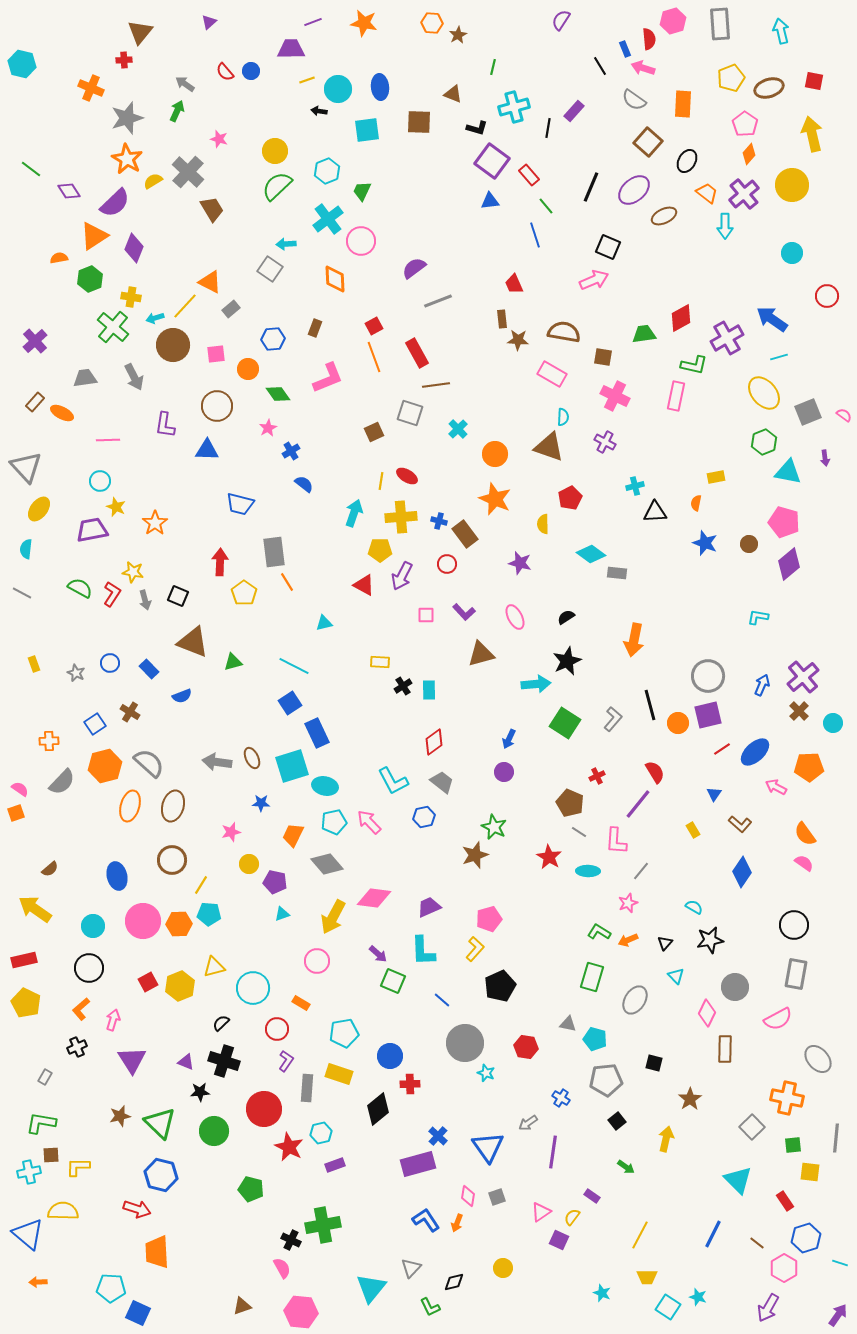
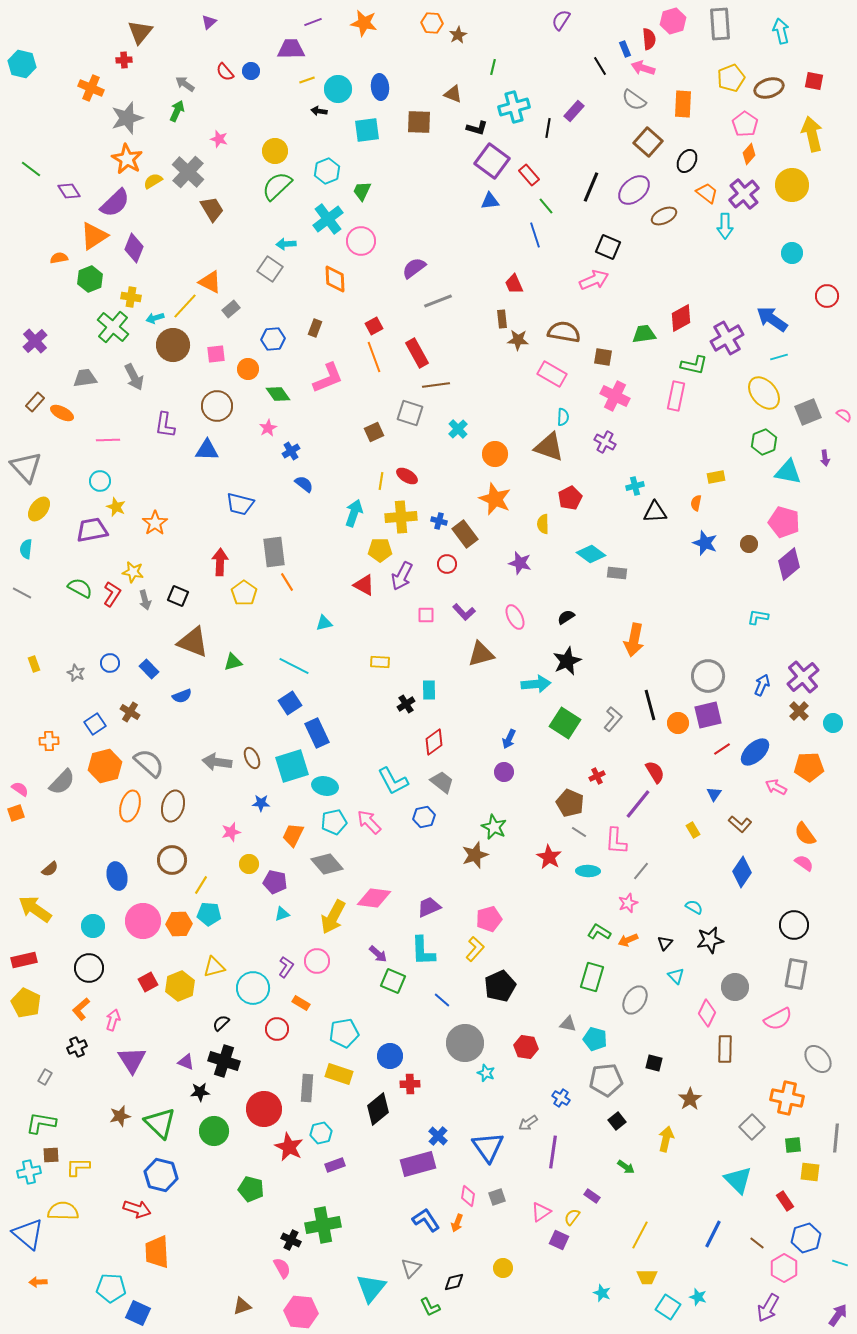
black cross at (403, 686): moved 3 px right, 18 px down
purple L-shape at (286, 1061): moved 94 px up
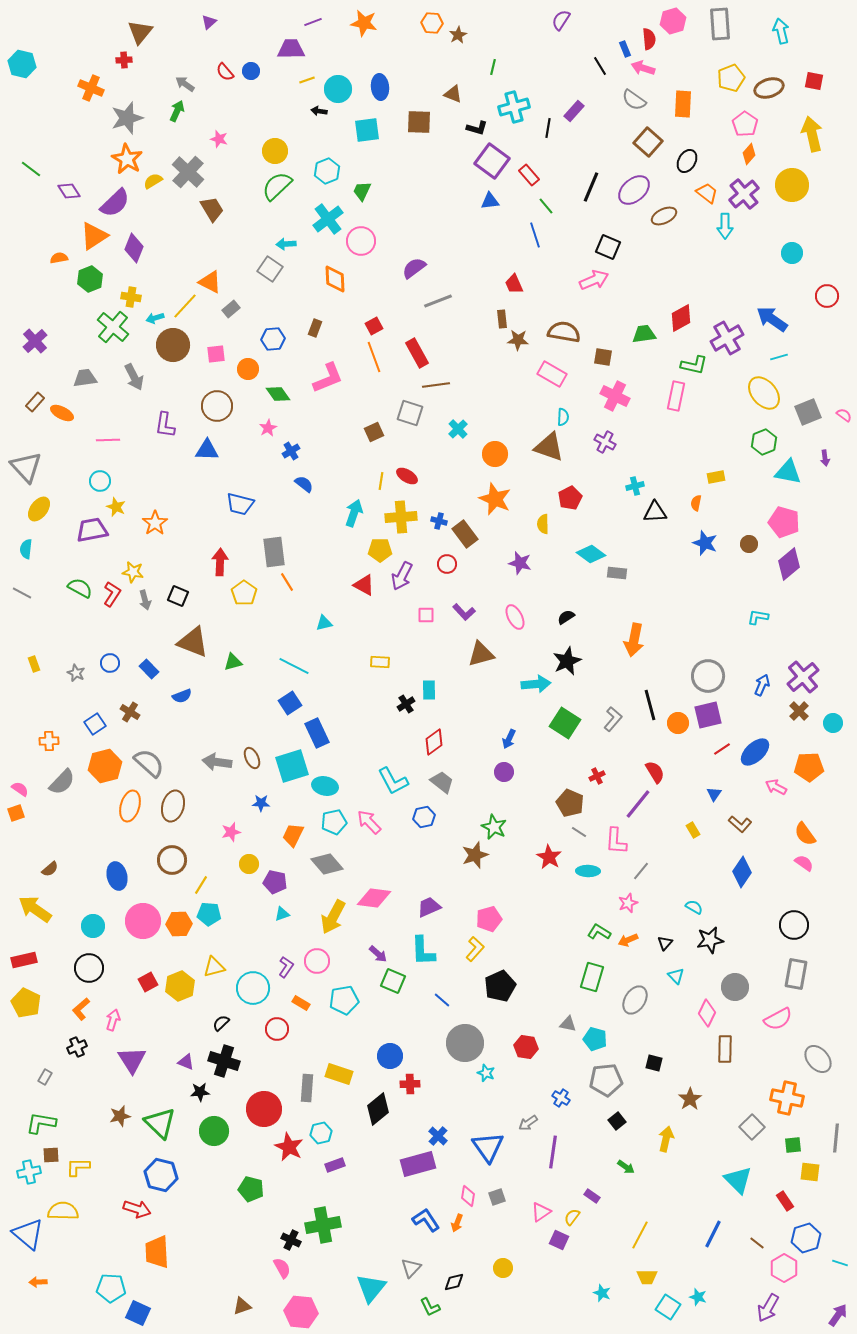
cyan pentagon at (344, 1033): moved 33 px up
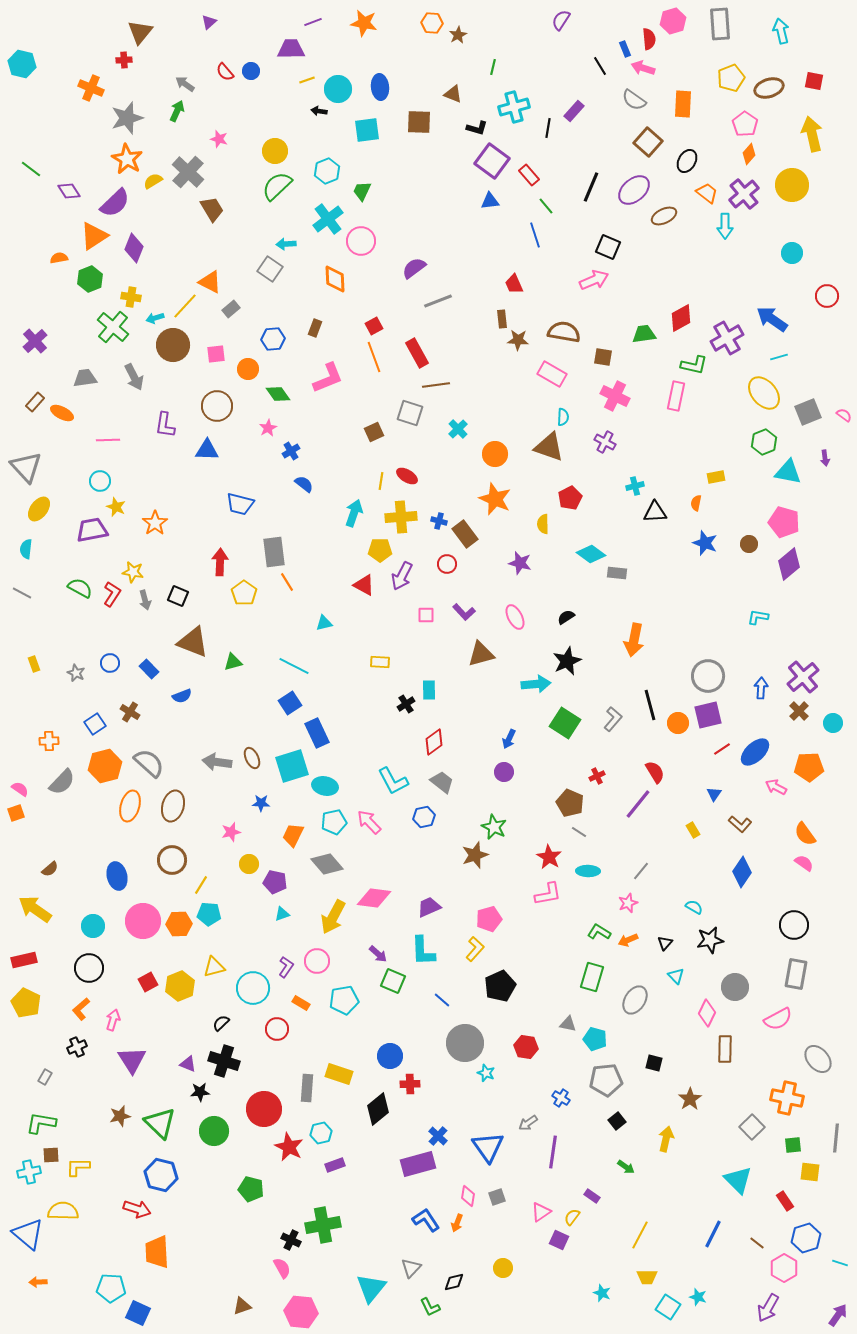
blue arrow at (762, 685): moved 1 px left, 3 px down; rotated 20 degrees counterclockwise
pink L-shape at (616, 841): moved 68 px left, 53 px down; rotated 104 degrees counterclockwise
purple triangle at (186, 1062): moved 2 px right, 2 px down
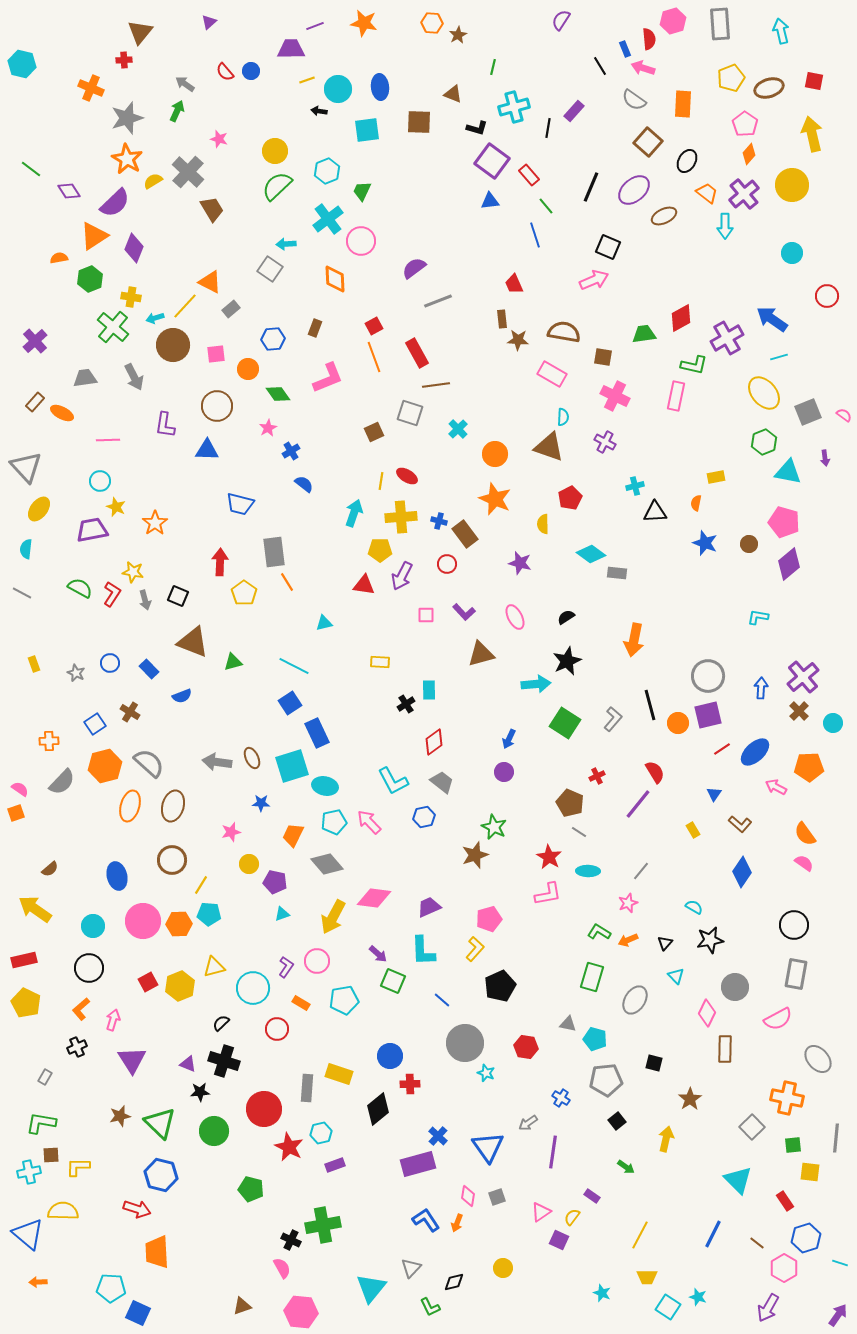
purple line at (313, 22): moved 2 px right, 4 px down
red triangle at (364, 585): rotated 20 degrees counterclockwise
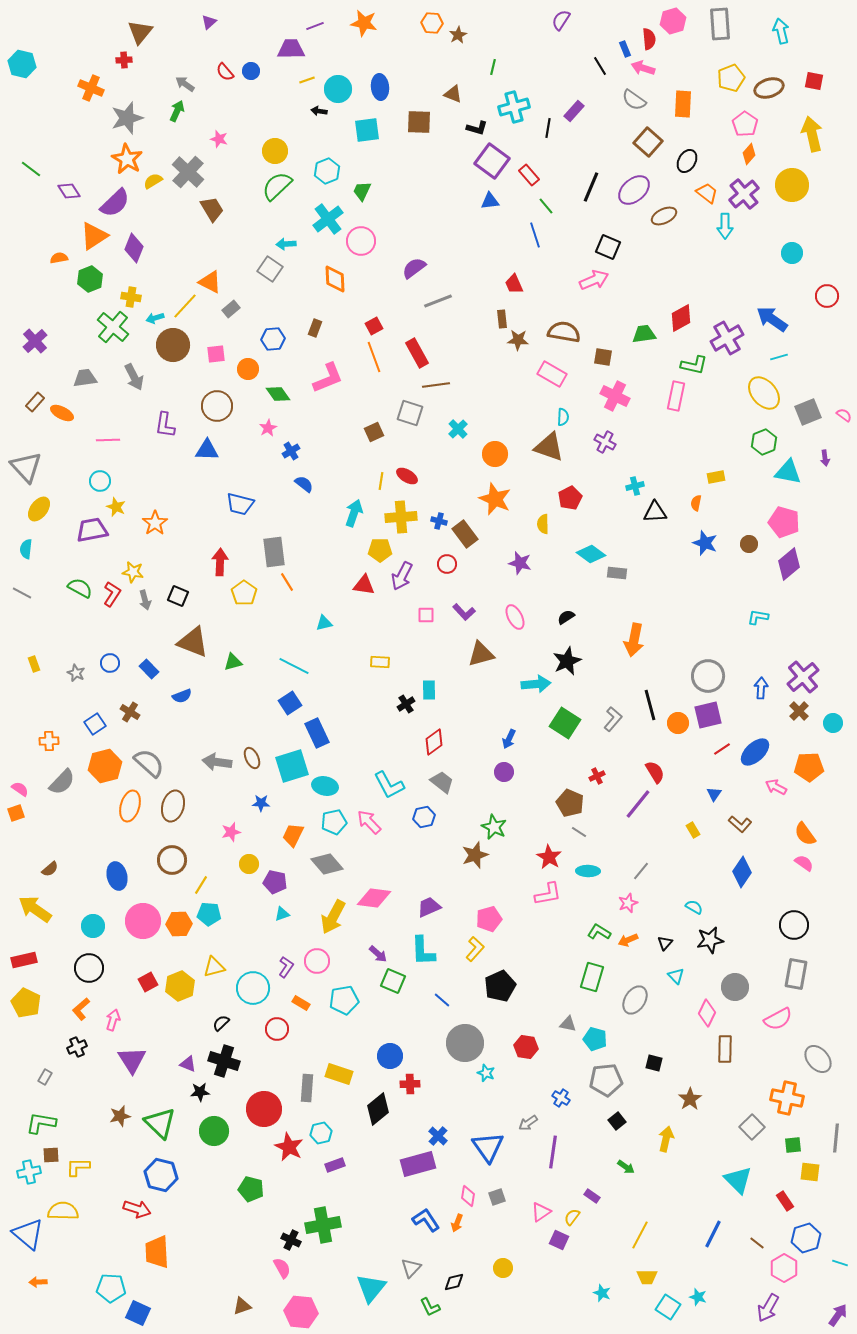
cyan L-shape at (393, 781): moved 4 px left, 4 px down
